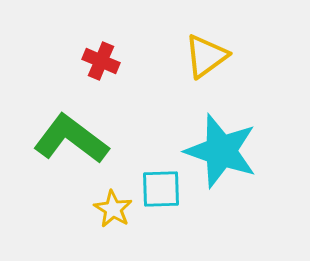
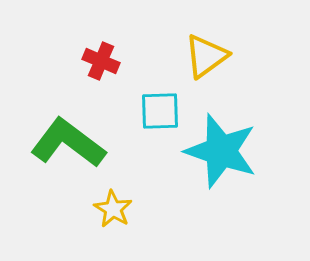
green L-shape: moved 3 px left, 4 px down
cyan square: moved 1 px left, 78 px up
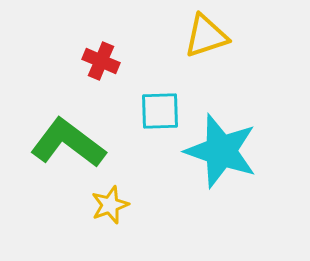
yellow triangle: moved 20 px up; rotated 18 degrees clockwise
yellow star: moved 3 px left, 4 px up; rotated 21 degrees clockwise
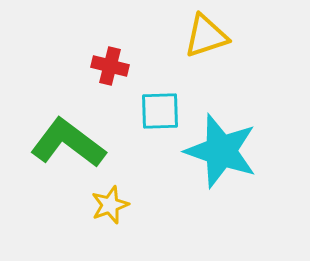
red cross: moved 9 px right, 5 px down; rotated 9 degrees counterclockwise
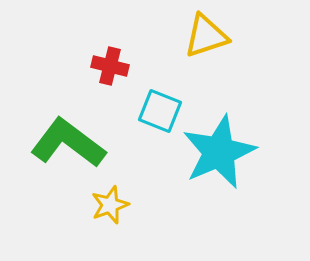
cyan square: rotated 24 degrees clockwise
cyan star: moved 2 px left, 1 px down; rotated 30 degrees clockwise
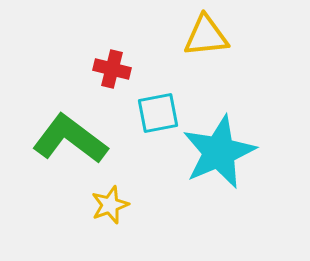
yellow triangle: rotated 12 degrees clockwise
red cross: moved 2 px right, 3 px down
cyan square: moved 2 px left, 2 px down; rotated 33 degrees counterclockwise
green L-shape: moved 2 px right, 4 px up
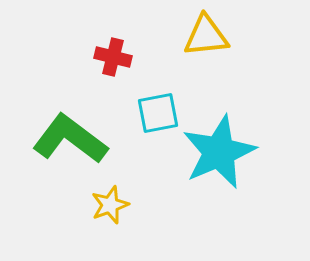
red cross: moved 1 px right, 12 px up
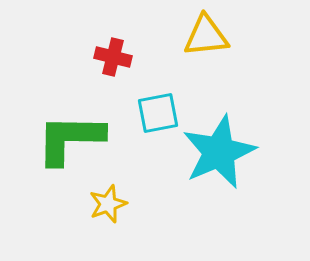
green L-shape: rotated 36 degrees counterclockwise
yellow star: moved 2 px left, 1 px up
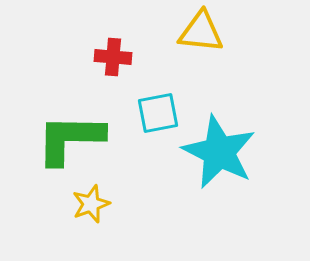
yellow triangle: moved 5 px left, 4 px up; rotated 12 degrees clockwise
red cross: rotated 9 degrees counterclockwise
cyan star: rotated 22 degrees counterclockwise
yellow star: moved 17 px left
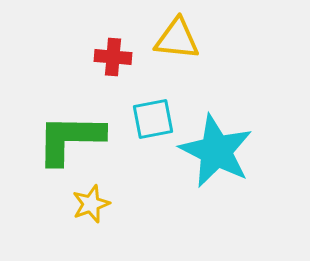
yellow triangle: moved 24 px left, 7 px down
cyan square: moved 5 px left, 6 px down
cyan star: moved 3 px left, 1 px up
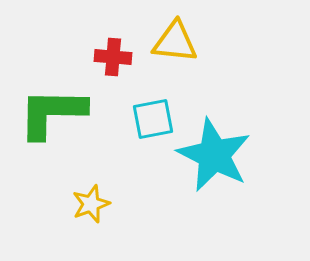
yellow triangle: moved 2 px left, 3 px down
green L-shape: moved 18 px left, 26 px up
cyan star: moved 2 px left, 4 px down
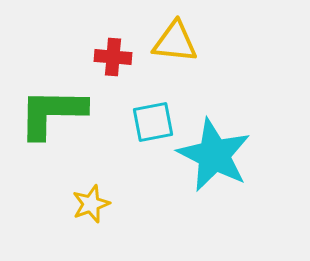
cyan square: moved 3 px down
